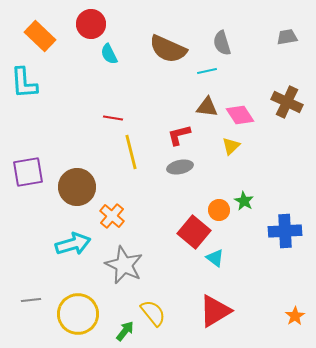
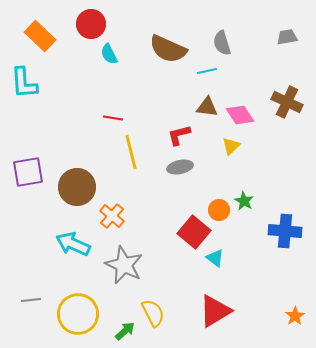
blue cross: rotated 8 degrees clockwise
cyan arrow: rotated 140 degrees counterclockwise
yellow semicircle: rotated 12 degrees clockwise
green arrow: rotated 10 degrees clockwise
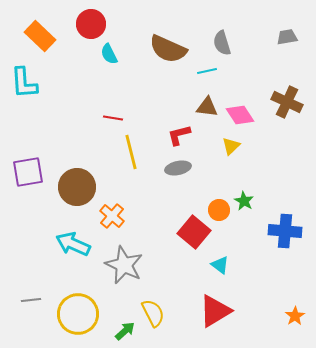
gray ellipse: moved 2 px left, 1 px down
cyan triangle: moved 5 px right, 7 px down
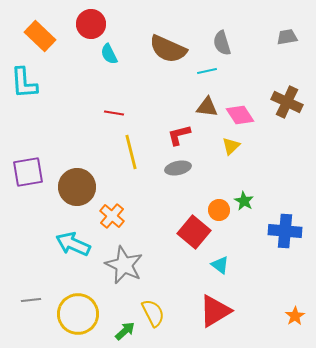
red line: moved 1 px right, 5 px up
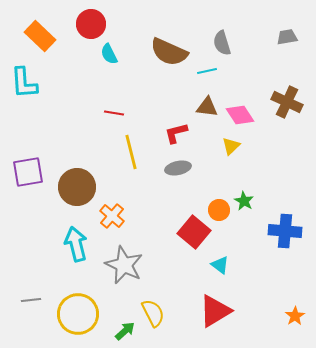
brown semicircle: moved 1 px right, 3 px down
red L-shape: moved 3 px left, 2 px up
cyan arrow: moved 3 px right; rotated 52 degrees clockwise
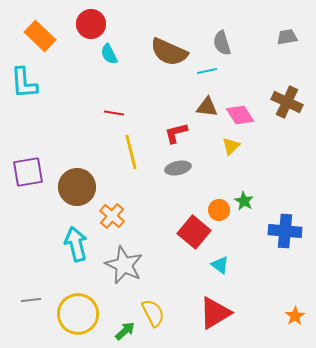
red triangle: moved 2 px down
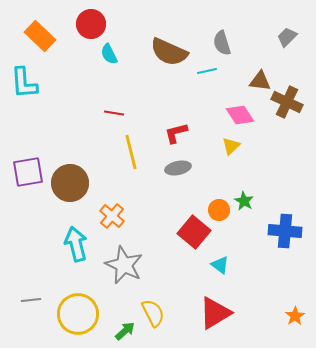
gray trapezoid: rotated 35 degrees counterclockwise
brown triangle: moved 53 px right, 26 px up
brown circle: moved 7 px left, 4 px up
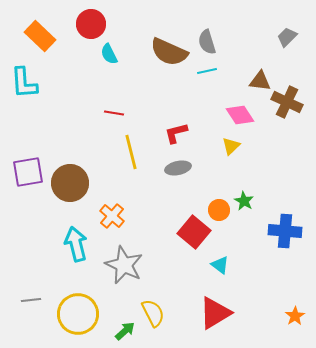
gray semicircle: moved 15 px left, 1 px up
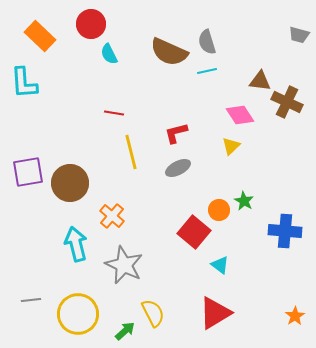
gray trapezoid: moved 12 px right, 2 px up; rotated 120 degrees counterclockwise
gray ellipse: rotated 15 degrees counterclockwise
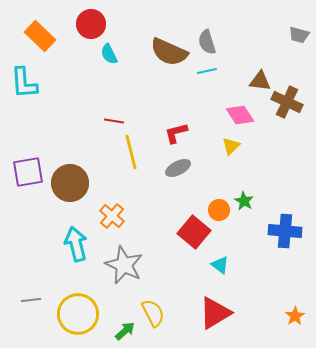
red line: moved 8 px down
